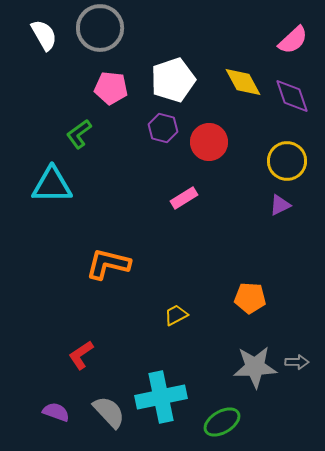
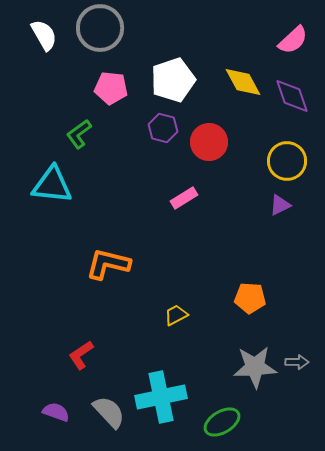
cyan triangle: rotated 6 degrees clockwise
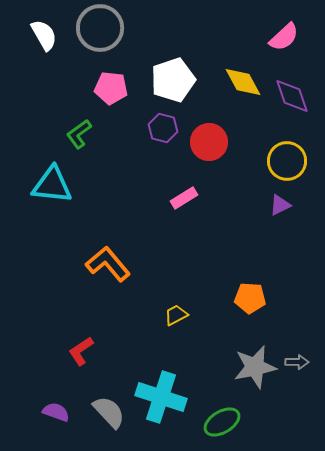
pink semicircle: moved 9 px left, 3 px up
orange L-shape: rotated 36 degrees clockwise
red L-shape: moved 4 px up
gray star: rotated 9 degrees counterclockwise
cyan cross: rotated 30 degrees clockwise
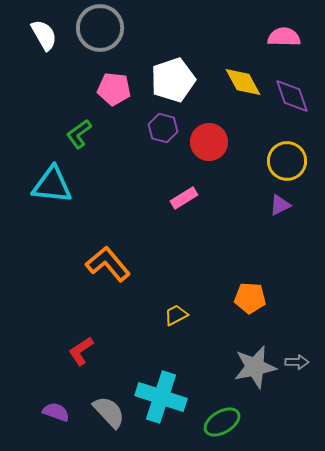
pink semicircle: rotated 136 degrees counterclockwise
pink pentagon: moved 3 px right, 1 px down
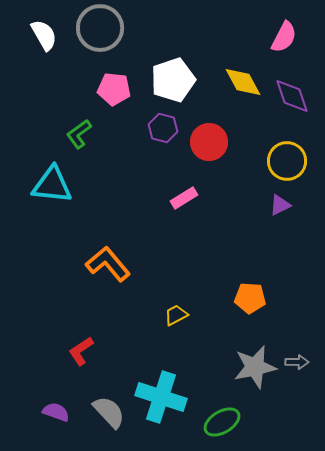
pink semicircle: rotated 116 degrees clockwise
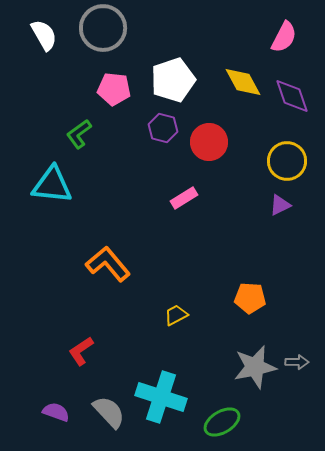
gray circle: moved 3 px right
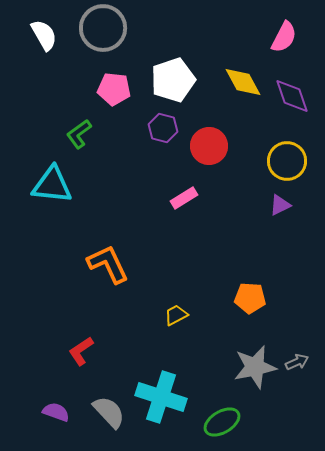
red circle: moved 4 px down
orange L-shape: rotated 15 degrees clockwise
gray arrow: rotated 25 degrees counterclockwise
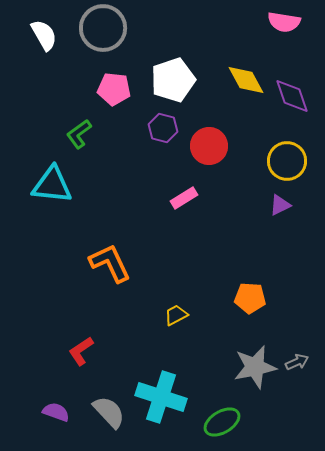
pink semicircle: moved 15 px up; rotated 72 degrees clockwise
yellow diamond: moved 3 px right, 2 px up
orange L-shape: moved 2 px right, 1 px up
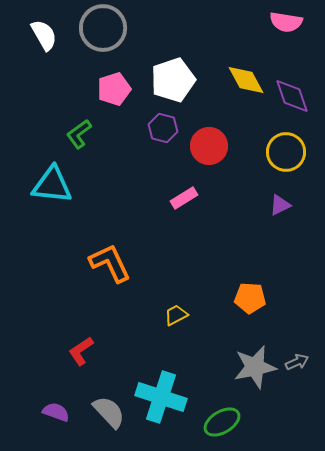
pink semicircle: moved 2 px right
pink pentagon: rotated 24 degrees counterclockwise
yellow circle: moved 1 px left, 9 px up
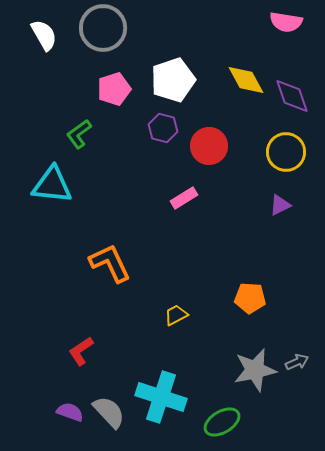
gray star: moved 3 px down
purple semicircle: moved 14 px right
